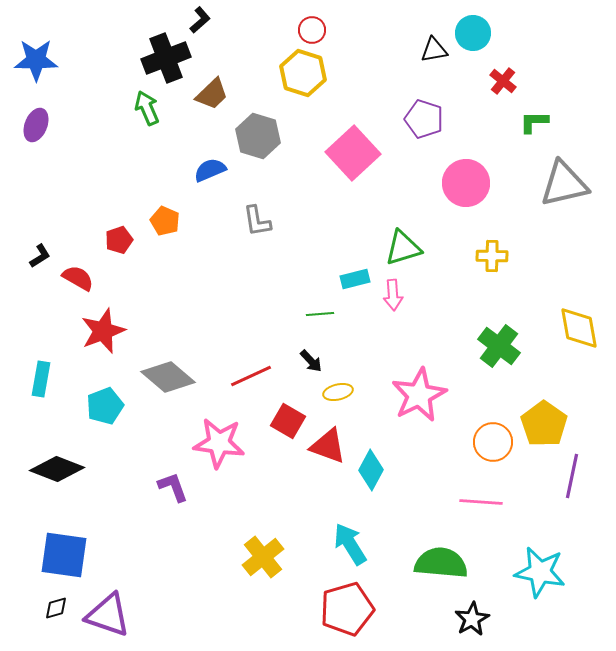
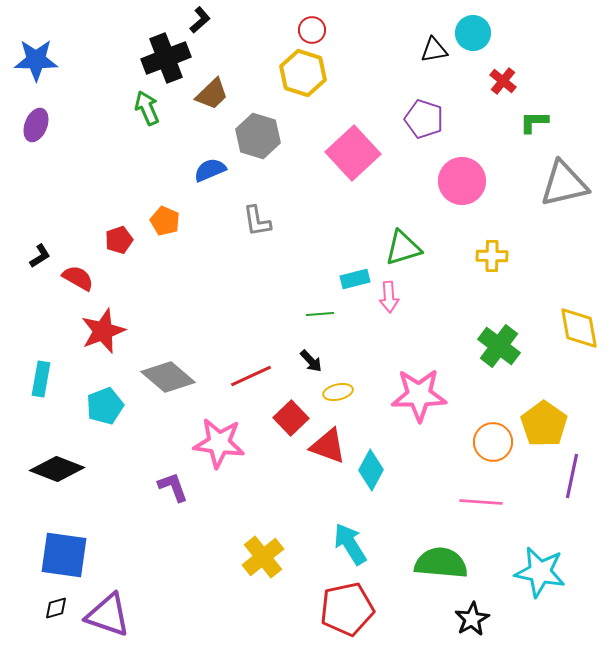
pink circle at (466, 183): moved 4 px left, 2 px up
pink arrow at (393, 295): moved 4 px left, 2 px down
pink star at (419, 395): rotated 26 degrees clockwise
red square at (288, 421): moved 3 px right, 3 px up; rotated 16 degrees clockwise
red pentagon at (347, 609): rotated 4 degrees clockwise
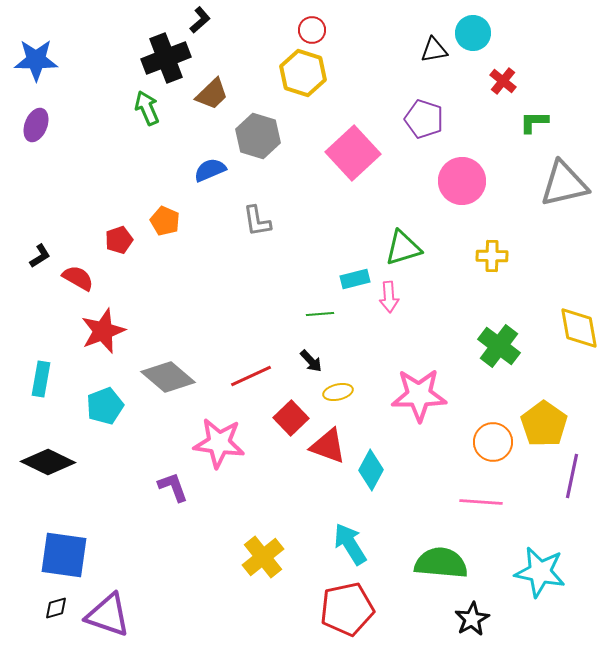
black diamond at (57, 469): moved 9 px left, 7 px up; rotated 4 degrees clockwise
